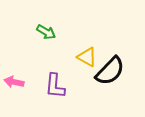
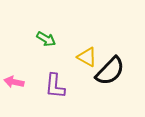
green arrow: moved 7 px down
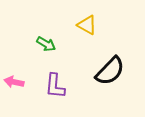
green arrow: moved 5 px down
yellow triangle: moved 32 px up
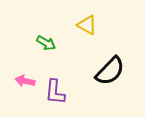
green arrow: moved 1 px up
pink arrow: moved 11 px right, 1 px up
purple L-shape: moved 6 px down
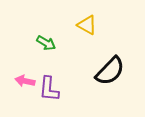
purple L-shape: moved 6 px left, 3 px up
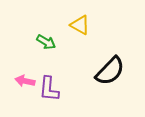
yellow triangle: moved 7 px left
green arrow: moved 1 px up
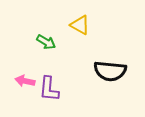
black semicircle: rotated 52 degrees clockwise
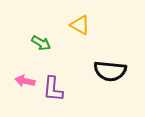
green arrow: moved 5 px left, 1 px down
purple L-shape: moved 4 px right
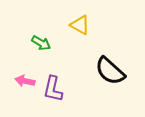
black semicircle: rotated 36 degrees clockwise
purple L-shape: rotated 8 degrees clockwise
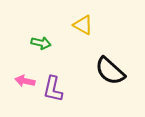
yellow triangle: moved 3 px right
green arrow: rotated 18 degrees counterclockwise
